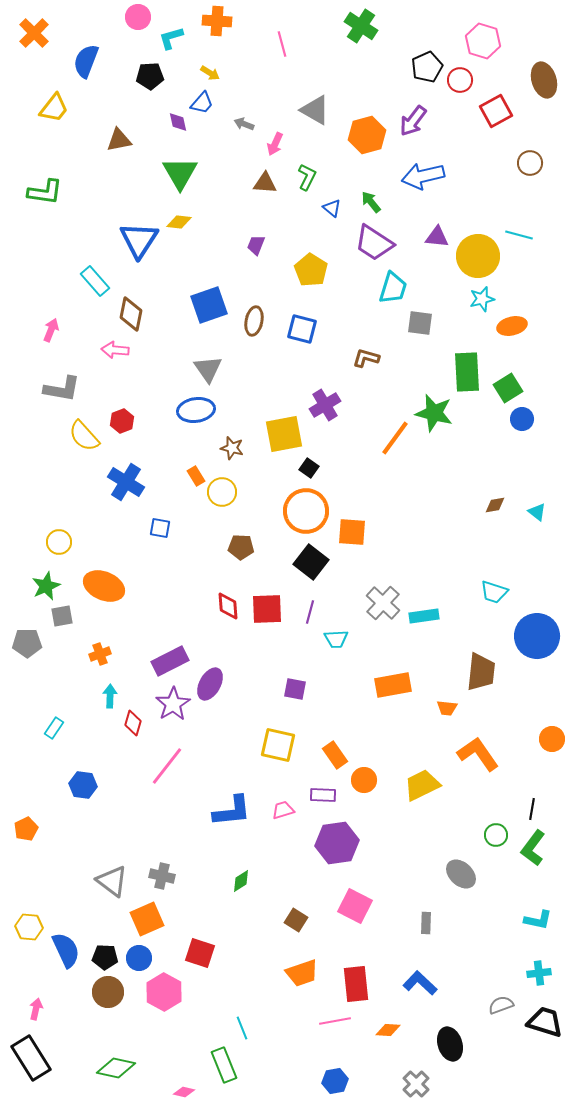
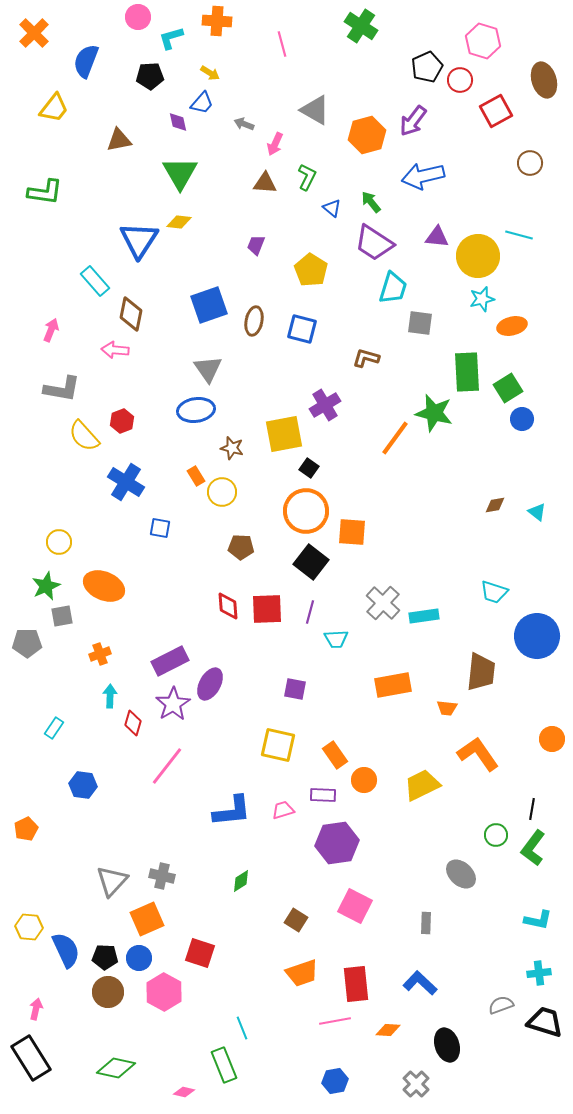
gray triangle at (112, 881): rotated 36 degrees clockwise
black ellipse at (450, 1044): moved 3 px left, 1 px down
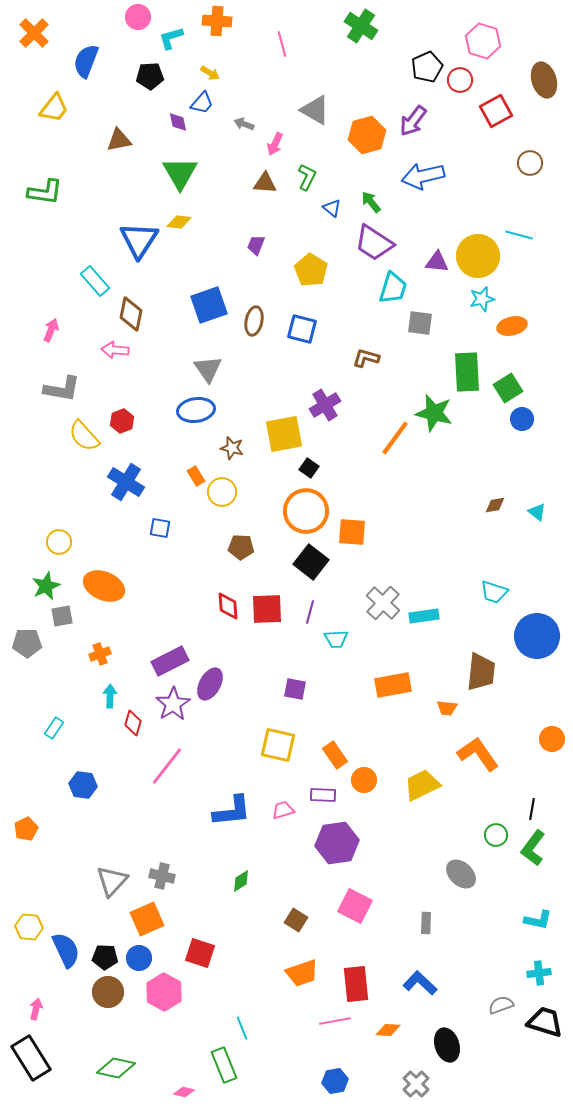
purple triangle at (437, 237): moved 25 px down
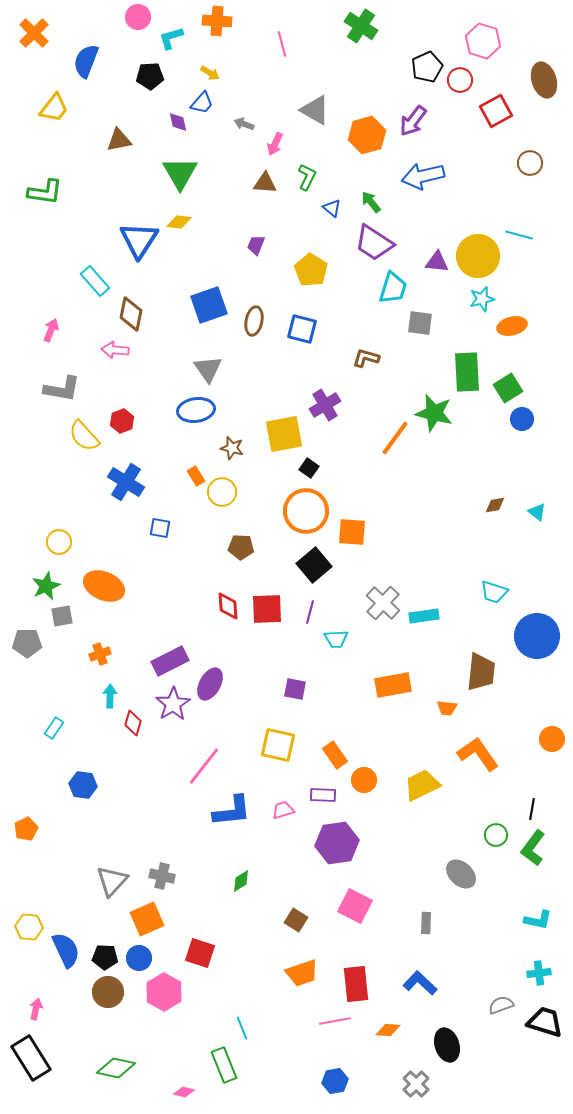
black square at (311, 562): moved 3 px right, 3 px down; rotated 12 degrees clockwise
pink line at (167, 766): moved 37 px right
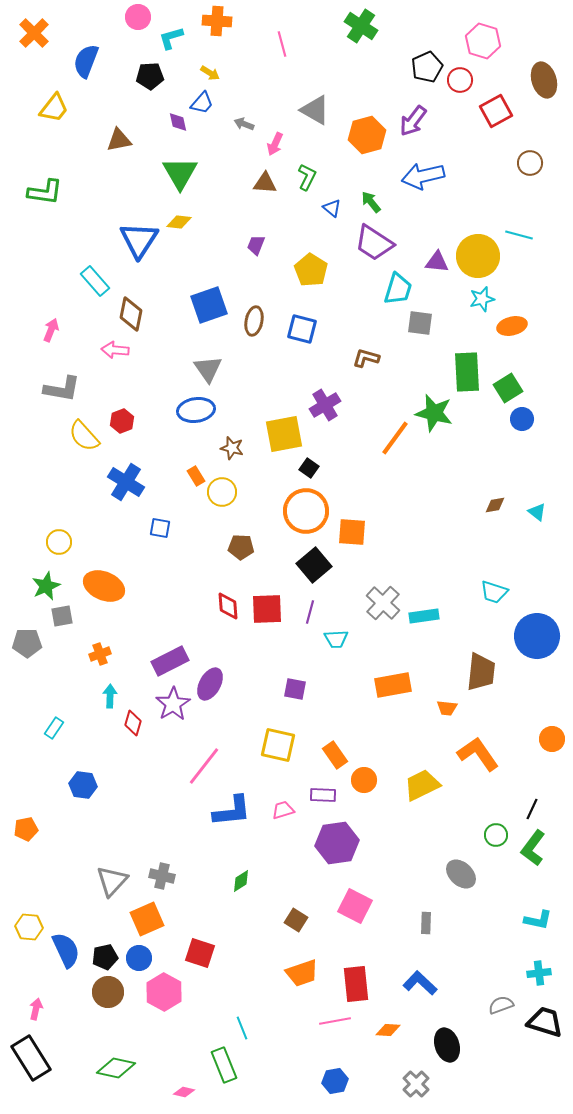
cyan trapezoid at (393, 288): moved 5 px right, 1 px down
black line at (532, 809): rotated 15 degrees clockwise
orange pentagon at (26, 829): rotated 15 degrees clockwise
black pentagon at (105, 957): rotated 15 degrees counterclockwise
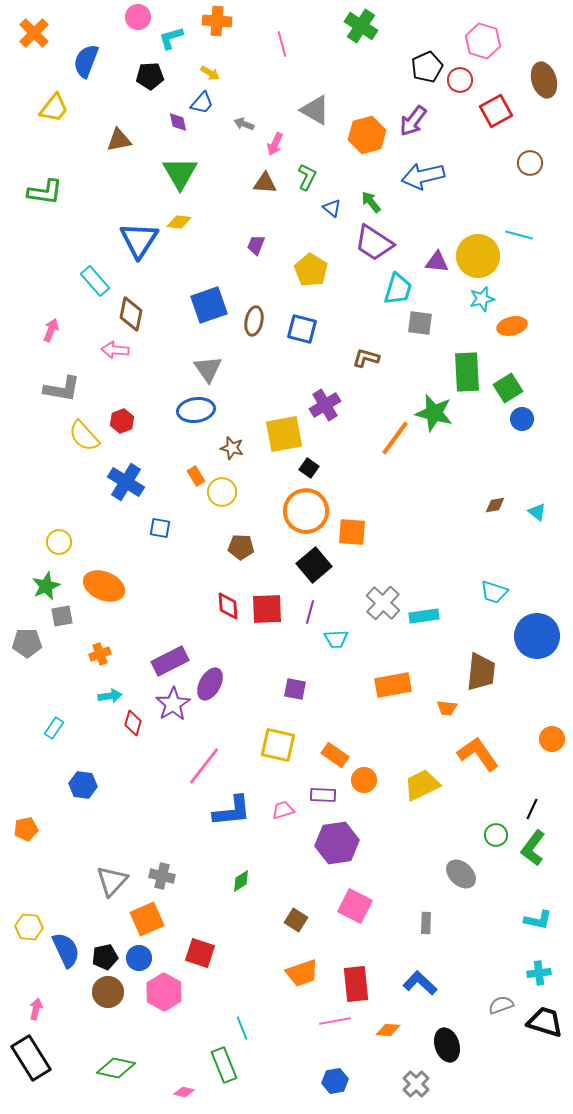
cyan arrow at (110, 696): rotated 80 degrees clockwise
orange rectangle at (335, 755): rotated 20 degrees counterclockwise
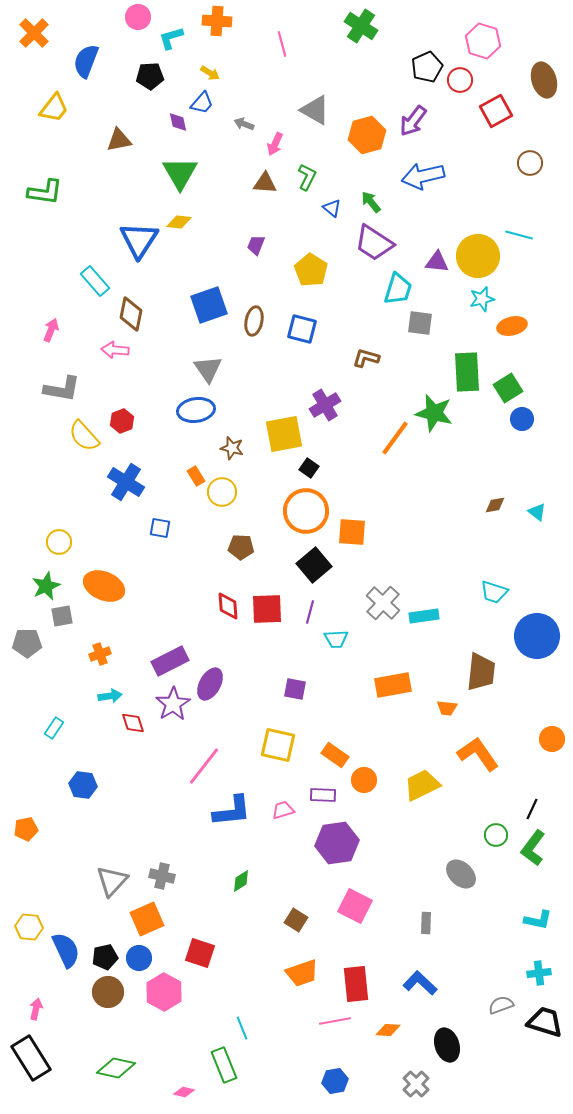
red diamond at (133, 723): rotated 35 degrees counterclockwise
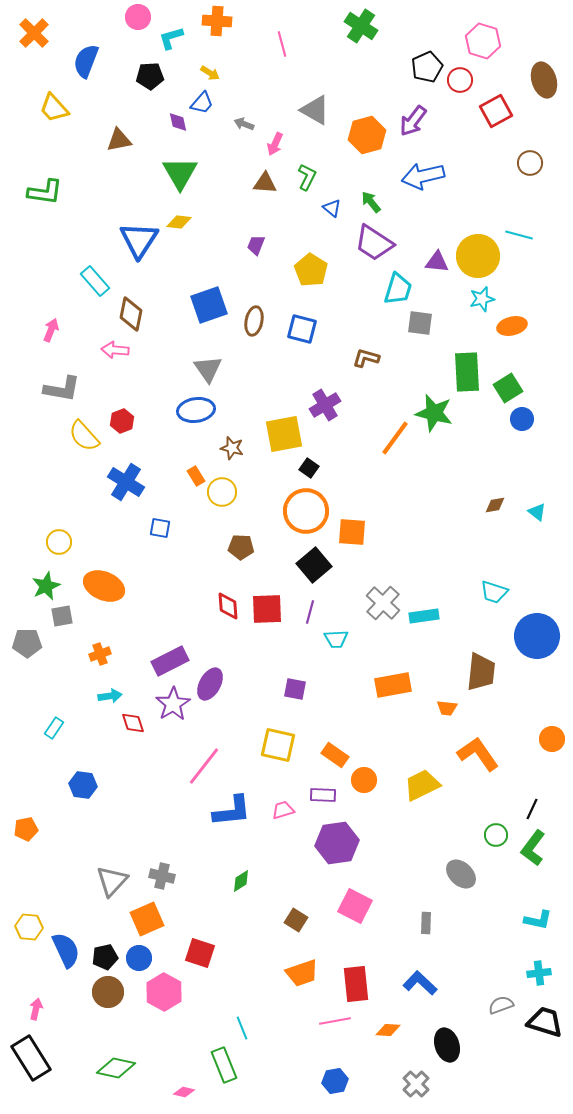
yellow trapezoid at (54, 108): rotated 100 degrees clockwise
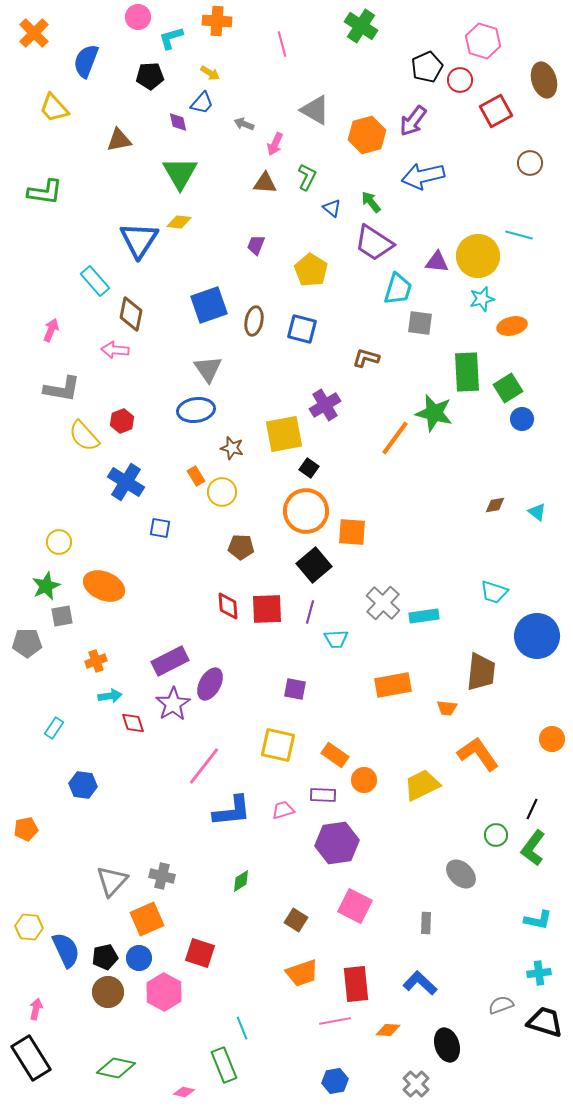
orange cross at (100, 654): moved 4 px left, 7 px down
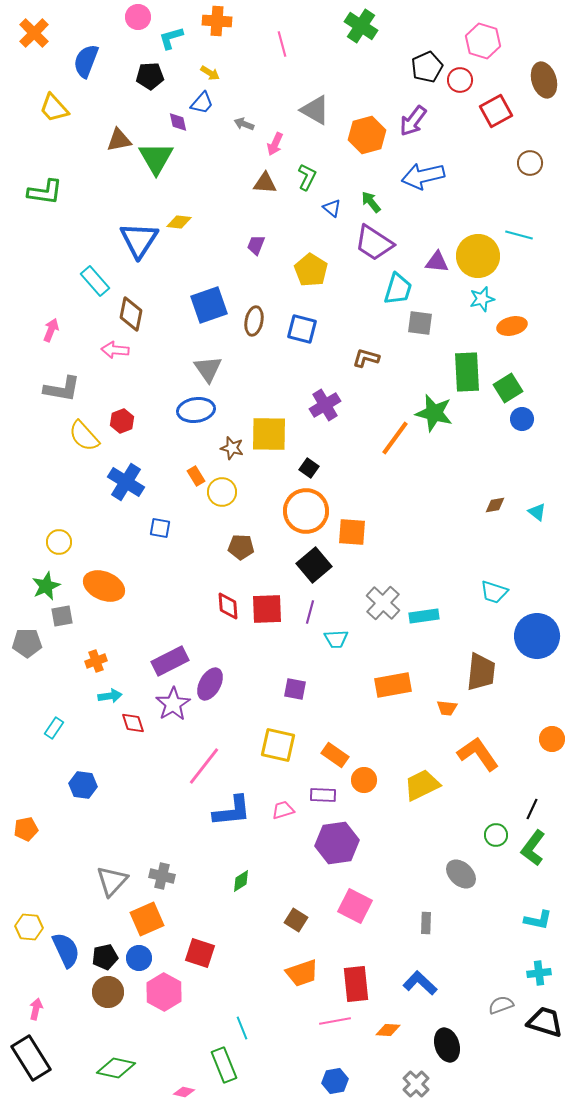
green triangle at (180, 173): moved 24 px left, 15 px up
yellow square at (284, 434): moved 15 px left; rotated 12 degrees clockwise
